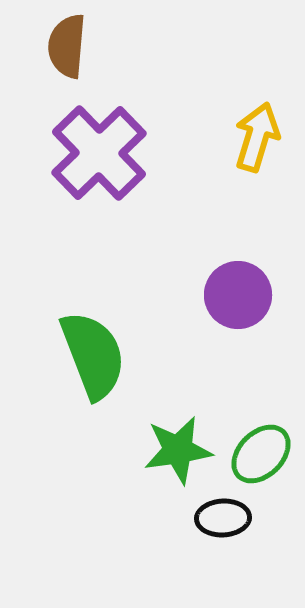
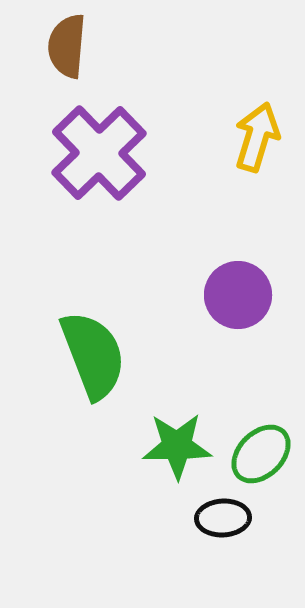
green star: moved 1 px left, 4 px up; rotated 8 degrees clockwise
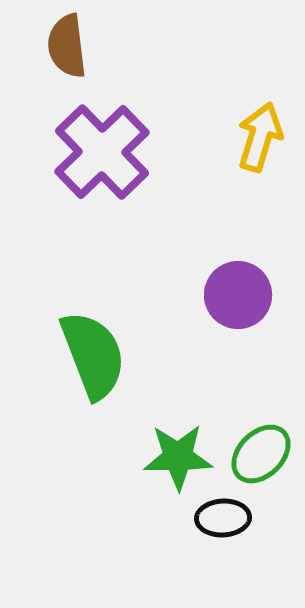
brown semicircle: rotated 12 degrees counterclockwise
yellow arrow: moved 3 px right
purple cross: moved 3 px right, 1 px up
green star: moved 1 px right, 11 px down
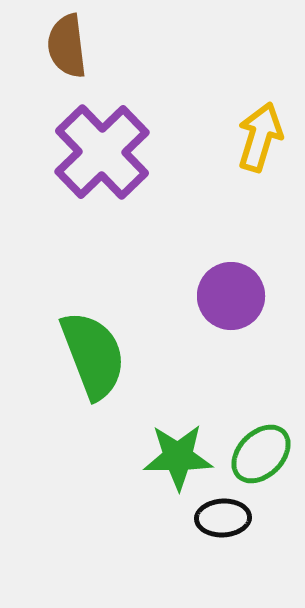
purple circle: moved 7 px left, 1 px down
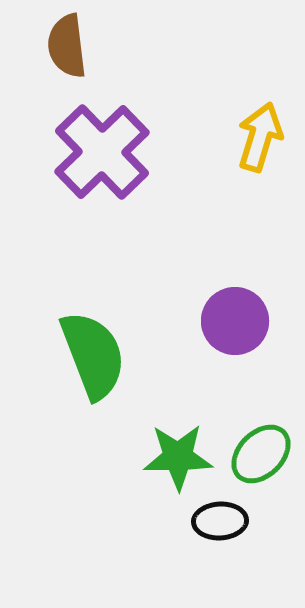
purple circle: moved 4 px right, 25 px down
black ellipse: moved 3 px left, 3 px down
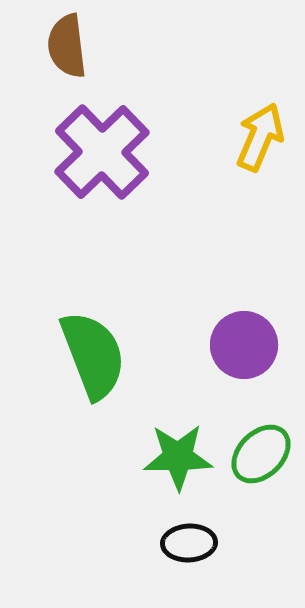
yellow arrow: rotated 6 degrees clockwise
purple circle: moved 9 px right, 24 px down
black ellipse: moved 31 px left, 22 px down
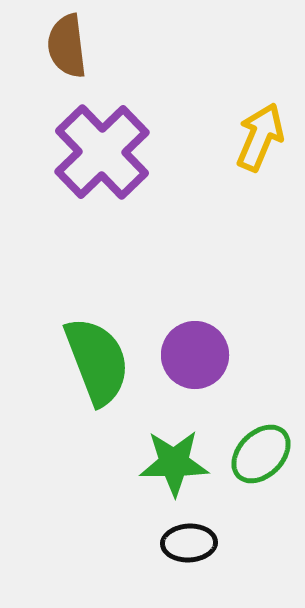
purple circle: moved 49 px left, 10 px down
green semicircle: moved 4 px right, 6 px down
green star: moved 4 px left, 6 px down
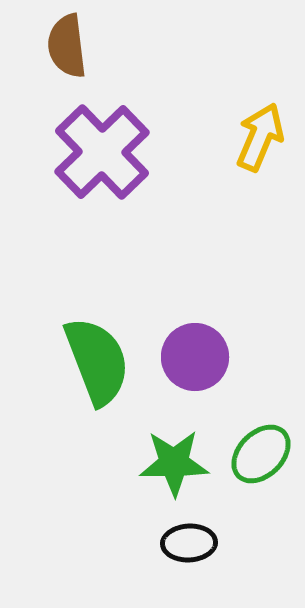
purple circle: moved 2 px down
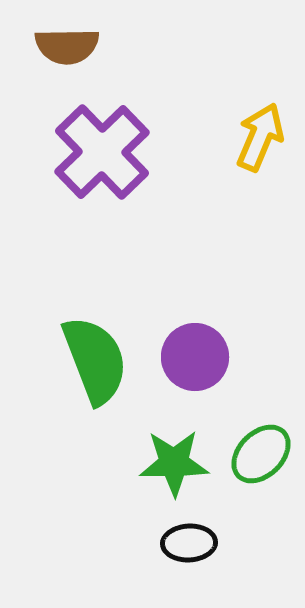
brown semicircle: rotated 84 degrees counterclockwise
green semicircle: moved 2 px left, 1 px up
